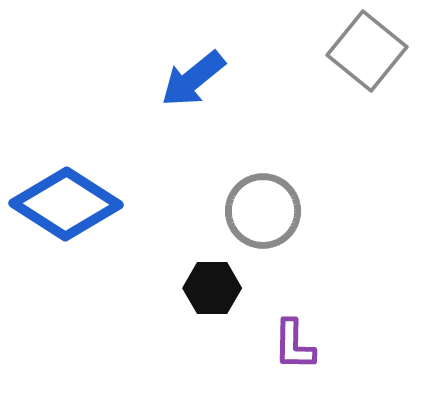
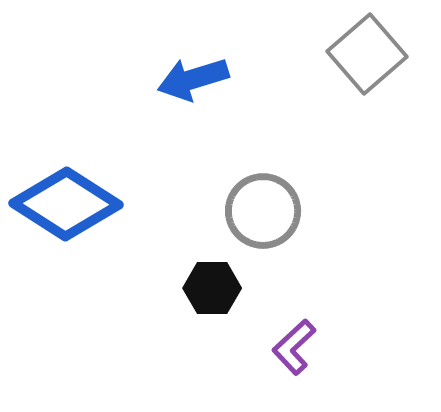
gray square: moved 3 px down; rotated 10 degrees clockwise
blue arrow: rotated 22 degrees clockwise
purple L-shape: moved 2 px down; rotated 46 degrees clockwise
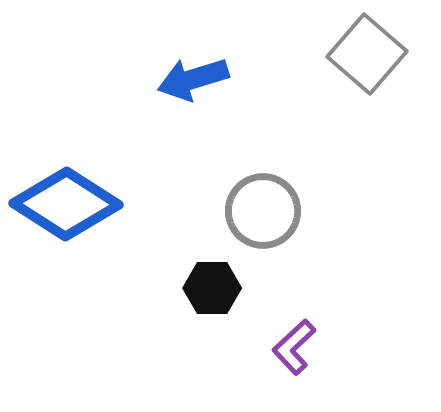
gray square: rotated 8 degrees counterclockwise
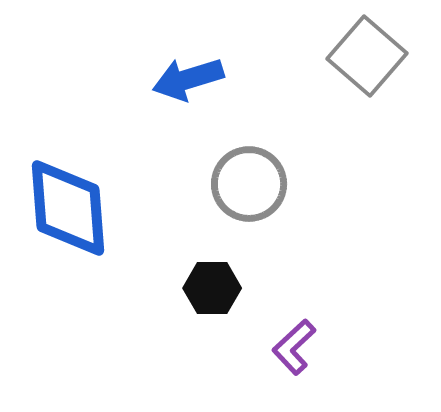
gray square: moved 2 px down
blue arrow: moved 5 px left
blue diamond: moved 2 px right, 4 px down; rotated 53 degrees clockwise
gray circle: moved 14 px left, 27 px up
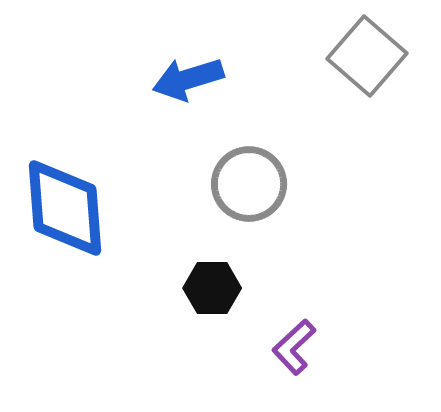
blue diamond: moved 3 px left
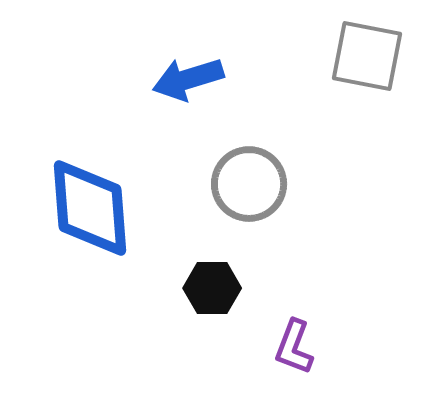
gray square: rotated 30 degrees counterclockwise
blue diamond: moved 25 px right
purple L-shape: rotated 26 degrees counterclockwise
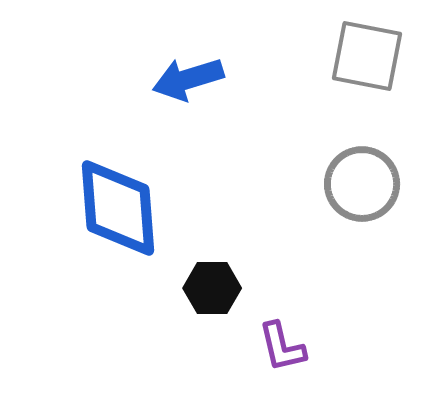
gray circle: moved 113 px right
blue diamond: moved 28 px right
purple L-shape: moved 12 px left; rotated 34 degrees counterclockwise
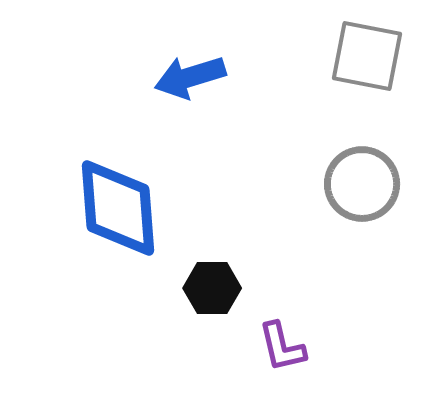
blue arrow: moved 2 px right, 2 px up
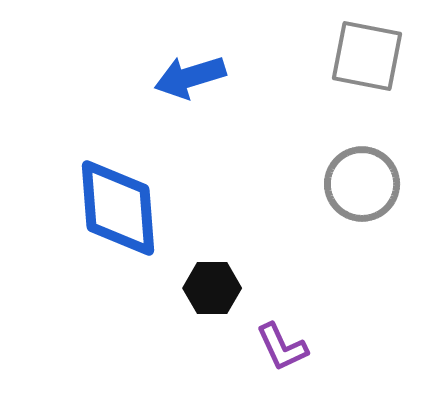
purple L-shape: rotated 12 degrees counterclockwise
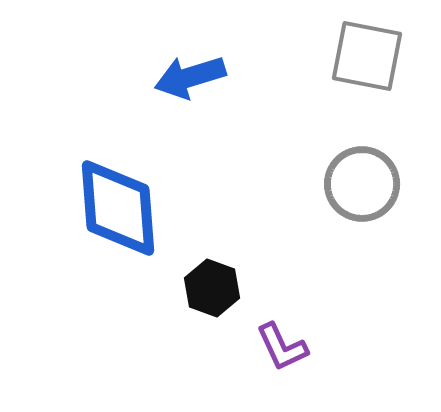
black hexagon: rotated 20 degrees clockwise
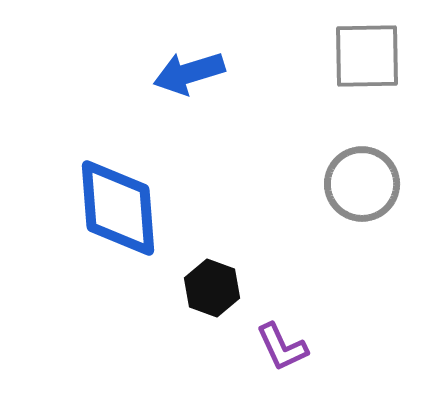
gray square: rotated 12 degrees counterclockwise
blue arrow: moved 1 px left, 4 px up
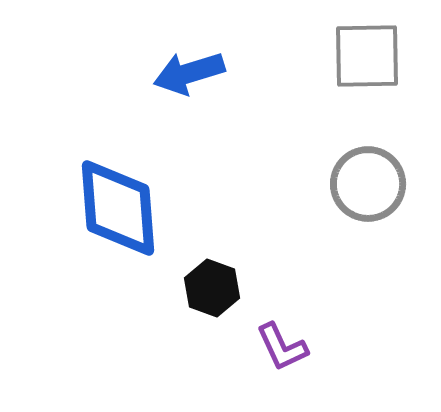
gray circle: moved 6 px right
